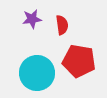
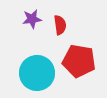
red semicircle: moved 2 px left
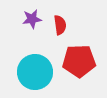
red pentagon: rotated 12 degrees counterclockwise
cyan circle: moved 2 px left, 1 px up
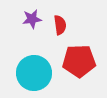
cyan circle: moved 1 px left, 1 px down
